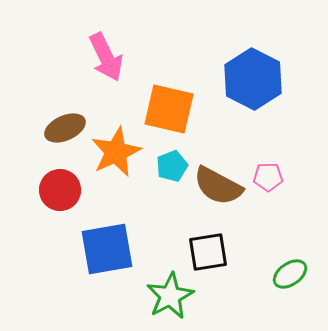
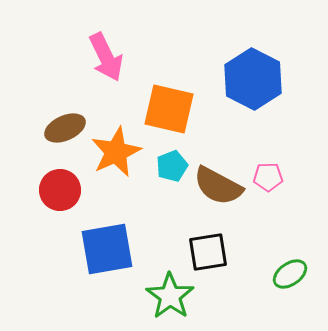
green star: rotated 9 degrees counterclockwise
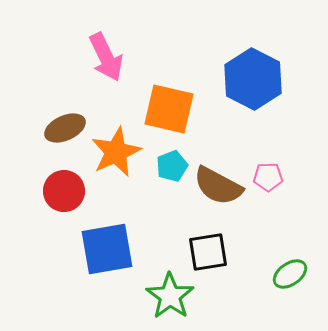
red circle: moved 4 px right, 1 px down
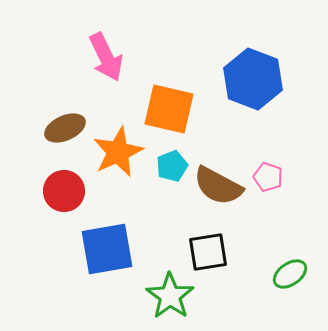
blue hexagon: rotated 6 degrees counterclockwise
orange star: moved 2 px right
pink pentagon: rotated 20 degrees clockwise
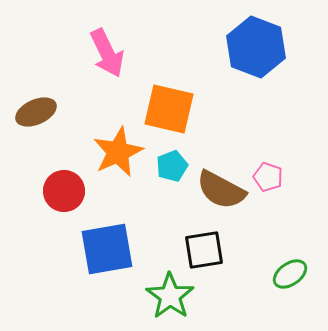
pink arrow: moved 1 px right, 4 px up
blue hexagon: moved 3 px right, 32 px up
brown ellipse: moved 29 px left, 16 px up
brown semicircle: moved 3 px right, 4 px down
black square: moved 4 px left, 2 px up
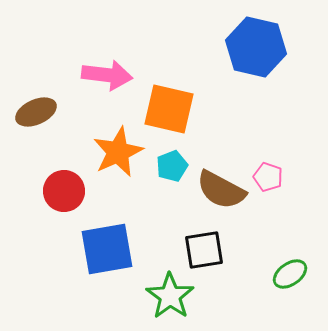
blue hexagon: rotated 8 degrees counterclockwise
pink arrow: moved 22 px down; rotated 57 degrees counterclockwise
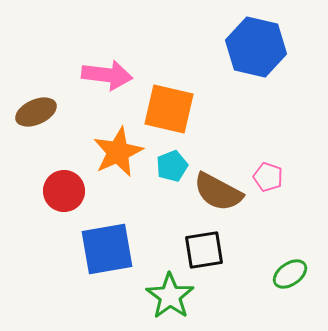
brown semicircle: moved 3 px left, 2 px down
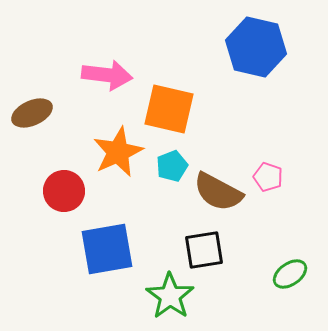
brown ellipse: moved 4 px left, 1 px down
